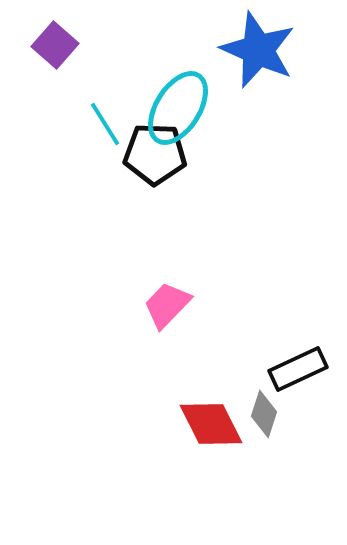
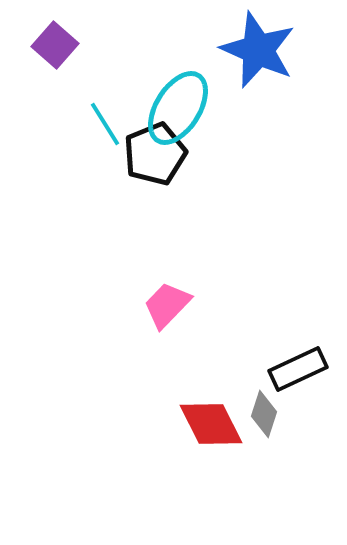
black pentagon: rotated 24 degrees counterclockwise
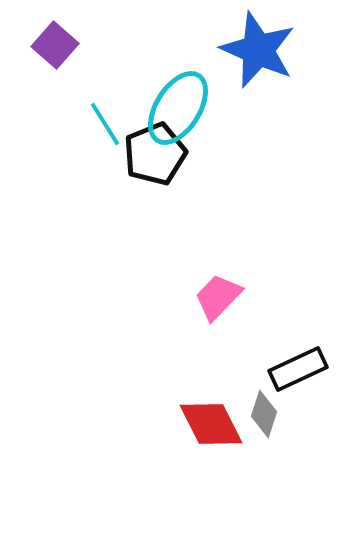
pink trapezoid: moved 51 px right, 8 px up
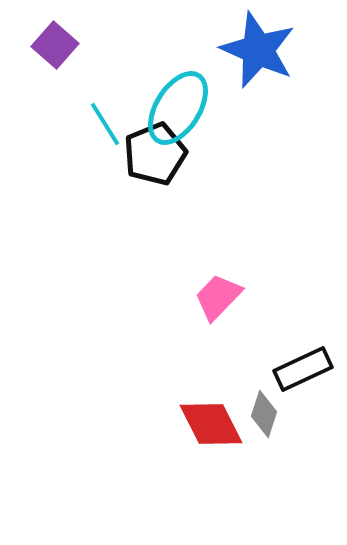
black rectangle: moved 5 px right
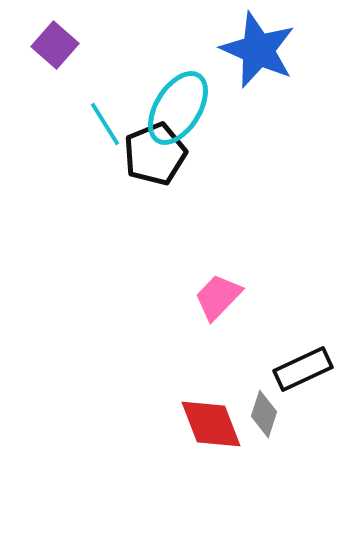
red diamond: rotated 6 degrees clockwise
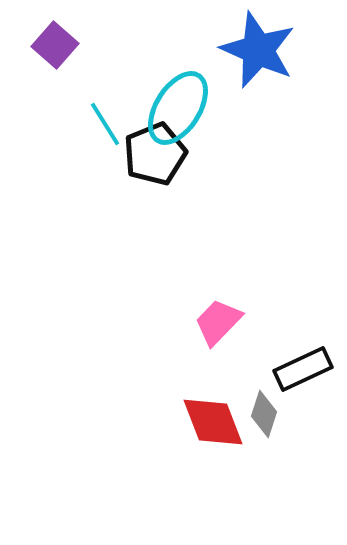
pink trapezoid: moved 25 px down
red diamond: moved 2 px right, 2 px up
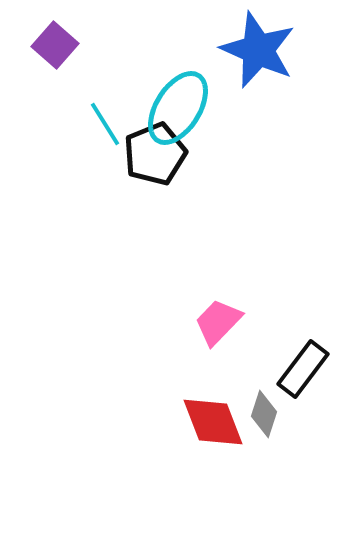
black rectangle: rotated 28 degrees counterclockwise
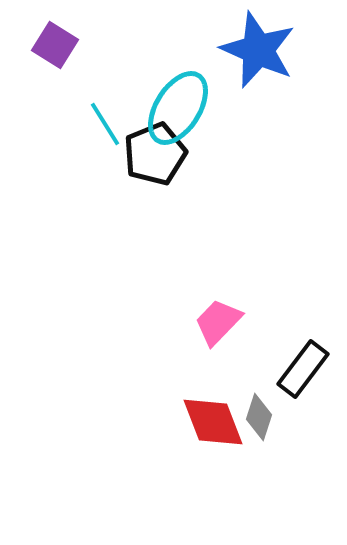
purple square: rotated 9 degrees counterclockwise
gray diamond: moved 5 px left, 3 px down
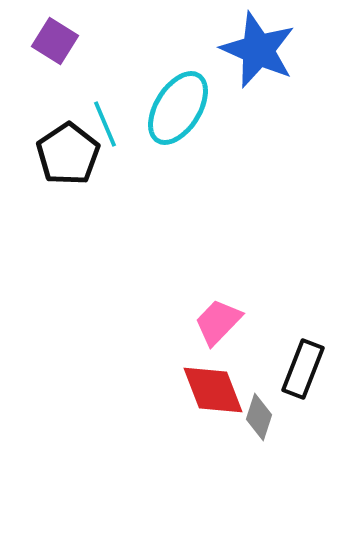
purple square: moved 4 px up
cyan line: rotated 9 degrees clockwise
black pentagon: moved 87 px left; rotated 12 degrees counterclockwise
black rectangle: rotated 16 degrees counterclockwise
red diamond: moved 32 px up
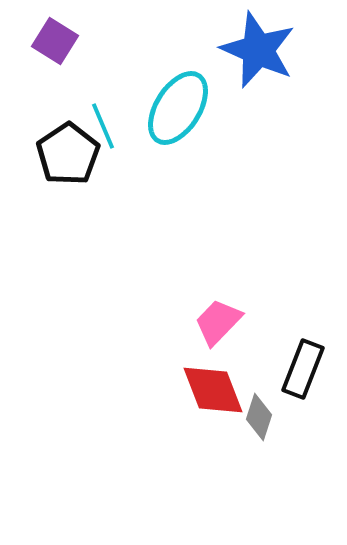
cyan line: moved 2 px left, 2 px down
